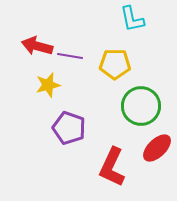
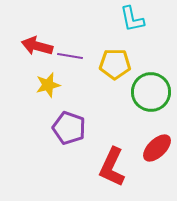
green circle: moved 10 px right, 14 px up
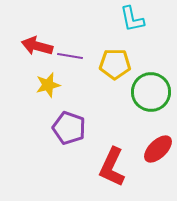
red ellipse: moved 1 px right, 1 px down
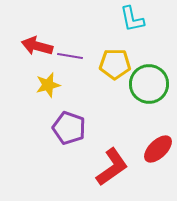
green circle: moved 2 px left, 8 px up
red L-shape: rotated 150 degrees counterclockwise
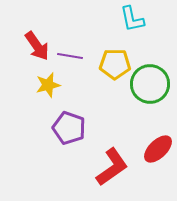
red arrow: rotated 140 degrees counterclockwise
green circle: moved 1 px right
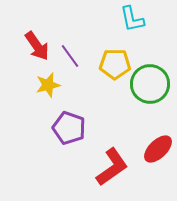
purple line: rotated 45 degrees clockwise
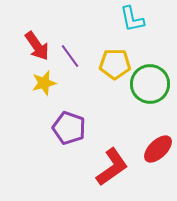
yellow star: moved 4 px left, 2 px up
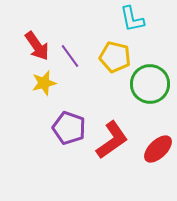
yellow pentagon: moved 7 px up; rotated 12 degrees clockwise
red L-shape: moved 27 px up
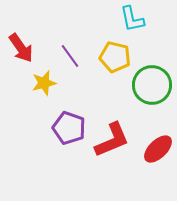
red arrow: moved 16 px left, 2 px down
green circle: moved 2 px right, 1 px down
red L-shape: rotated 12 degrees clockwise
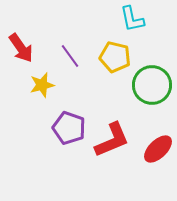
yellow star: moved 2 px left, 2 px down
